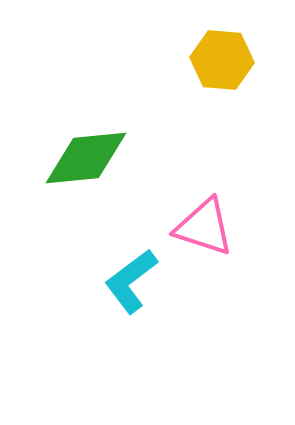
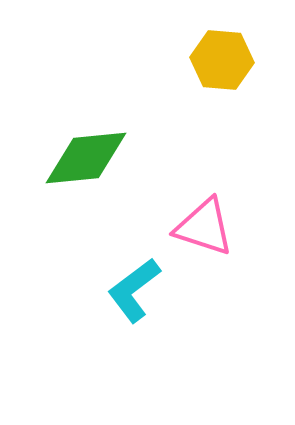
cyan L-shape: moved 3 px right, 9 px down
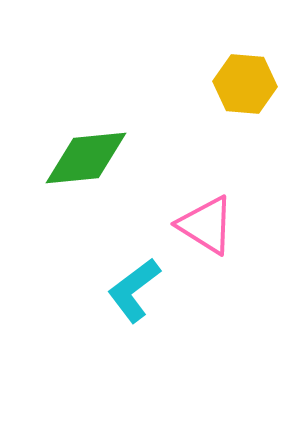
yellow hexagon: moved 23 px right, 24 px down
pink triangle: moved 2 px right, 2 px up; rotated 14 degrees clockwise
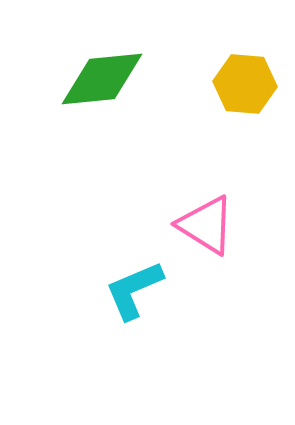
green diamond: moved 16 px right, 79 px up
cyan L-shape: rotated 14 degrees clockwise
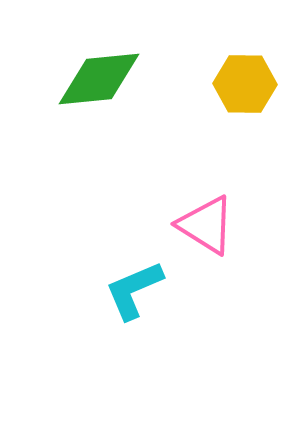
green diamond: moved 3 px left
yellow hexagon: rotated 4 degrees counterclockwise
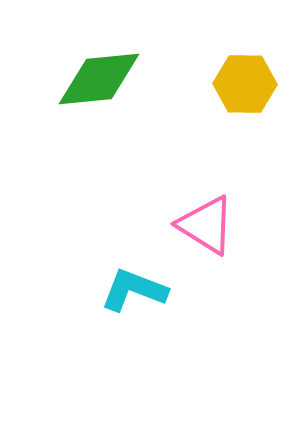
cyan L-shape: rotated 44 degrees clockwise
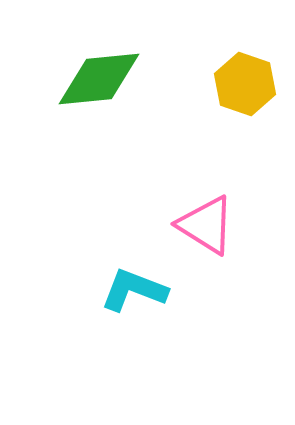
yellow hexagon: rotated 18 degrees clockwise
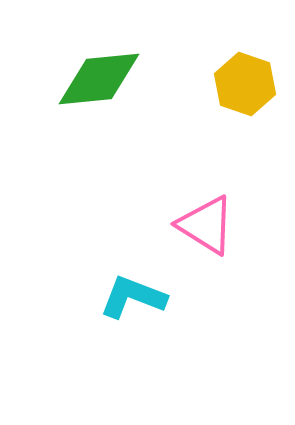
cyan L-shape: moved 1 px left, 7 px down
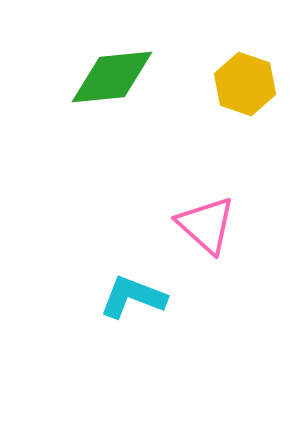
green diamond: moved 13 px right, 2 px up
pink triangle: rotated 10 degrees clockwise
